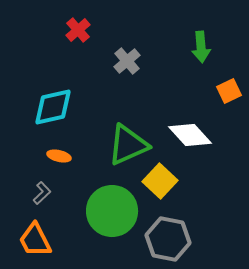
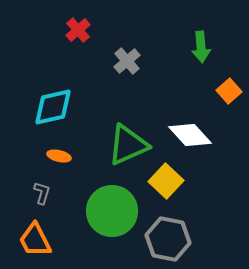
orange square: rotated 15 degrees counterclockwise
yellow square: moved 6 px right
gray L-shape: rotated 30 degrees counterclockwise
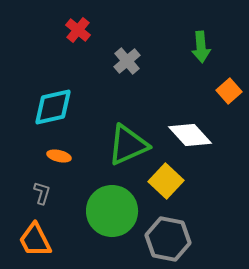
red cross: rotated 10 degrees counterclockwise
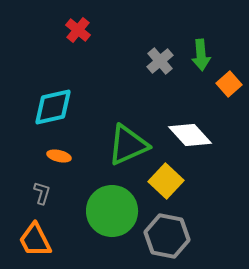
green arrow: moved 8 px down
gray cross: moved 33 px right
orange square: moved 7 px up
gray hexagon: moved 1 px left, 3 px up
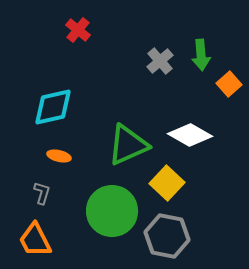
white diamond: rotated 18 degrees counterclockwise
yellow square: moved 1 px right, 2 px down
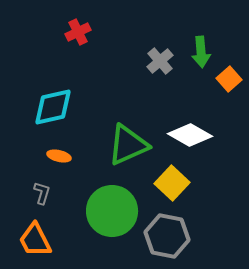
red cross: moved 2 px down; rotated 25 degrees clockwise
green arrow: moved 3 px up
orange square: moved 5 px up
yellow square: moved 5 px right
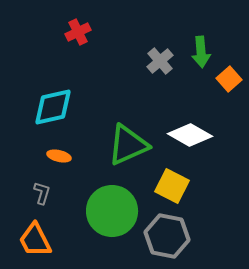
yellow square: moved 3 px down; rotated 16 degrees counterclockwise
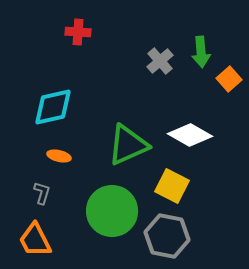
red cross: rotated 30 degrees clockwise
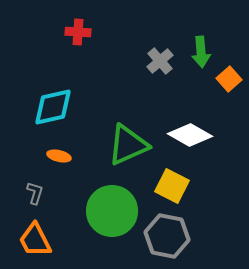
gray L-shape: moved 7 px left
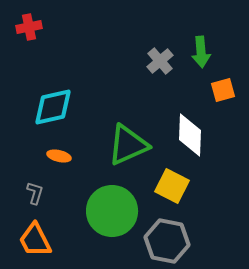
red cross: moved 49 px left, 5 px up; rotated 15 degrees counterclockwise
orange square: moved 6 px left, 11 px down; rotated 25 degrees clockwise
white diamond: rotated 63 degrees clockwise
gray hexagon: moved 5 px down
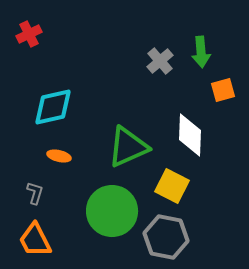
red cross: moved 7 px down; rotated 15 degrees counterclockwise
green triangle: moved 2 px down
gray hexagon: moved 1 px left, 4 px up
